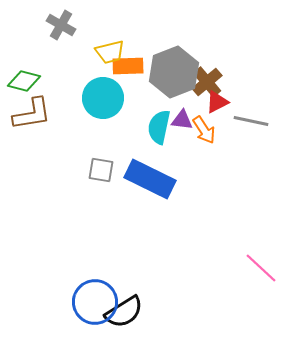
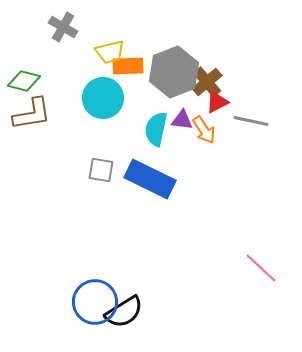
gray cross: moved 2 px right, 2 px down
cyan semicircle: moved 3 px left, 2 px down
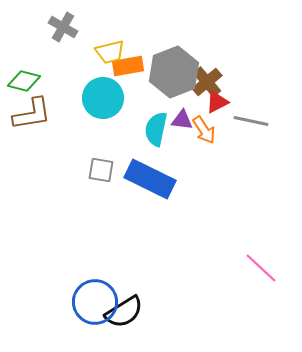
orange rectangle: rotated 8 degrees counterclockwise
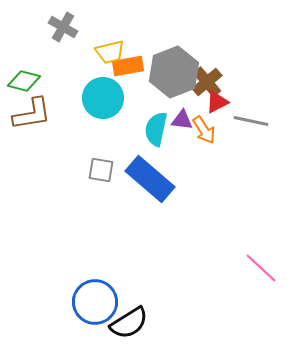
blue rectangle: rotated 15 degrees clockwise
black semicircle: moved 5 px right, 11 px down
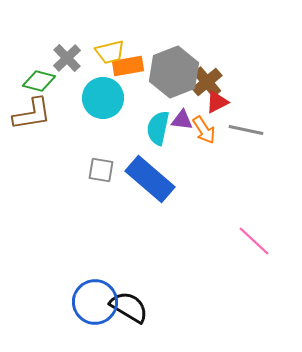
gray cross: moved 4 px right, 31 px down; rotated 16 degrees clockwise
green diamond: moved 15 px right
gray line: moved 5 px left, 9 px down
cyan semicircle: moved 2 px right, 1 px up
pink line: moved 7 px left, 27 px up
black semicircle: moved 16 px up; rotated 117 degrees counterclockwise
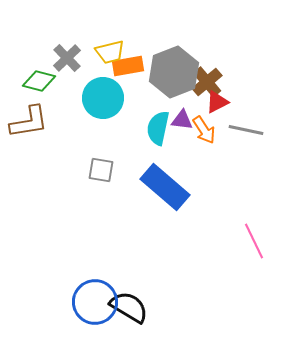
brown L-shape: moved 3 px left, 8 px down
blue rectangle: moved 15 px right, 8 px down
pink line: rotated 21 degrees clockwise
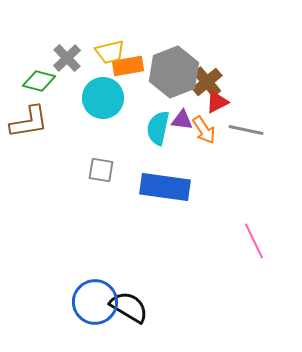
blue rectangle: rotated 33 degrees counterclockwise
